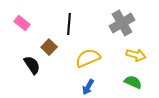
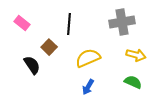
gray cross: moved 1 px up; rotated 20 degrees clockwise
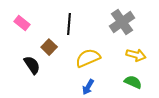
gray cross: rotated 25 degrees counterclockwise
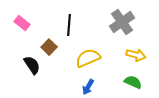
black line: moved 1 px down
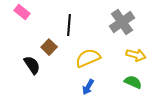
pink rectangle: moved 11 px up
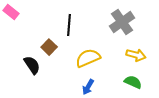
pink rectangle: moved 11 px left
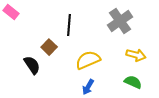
gray cross: moved 2 px left, 1 px up
yellow semicircle: moved 2 px down
